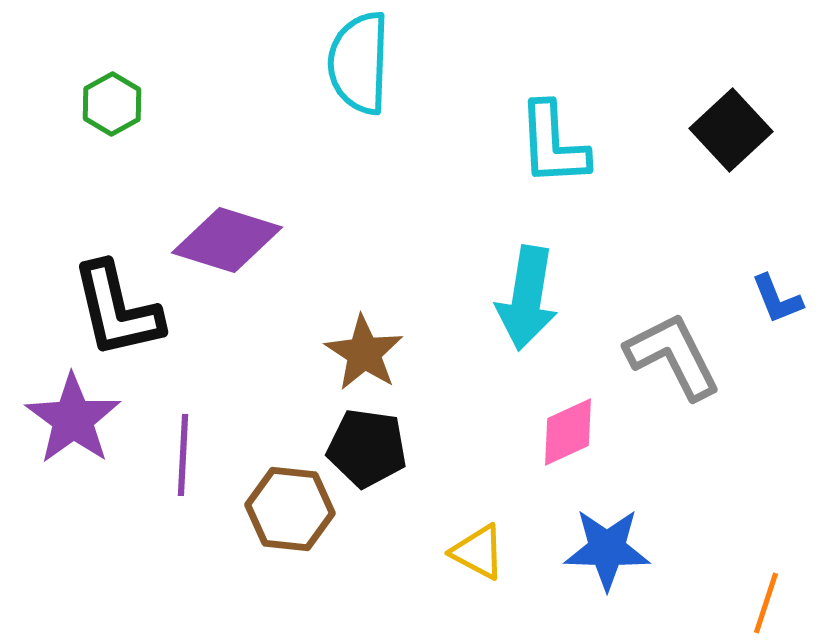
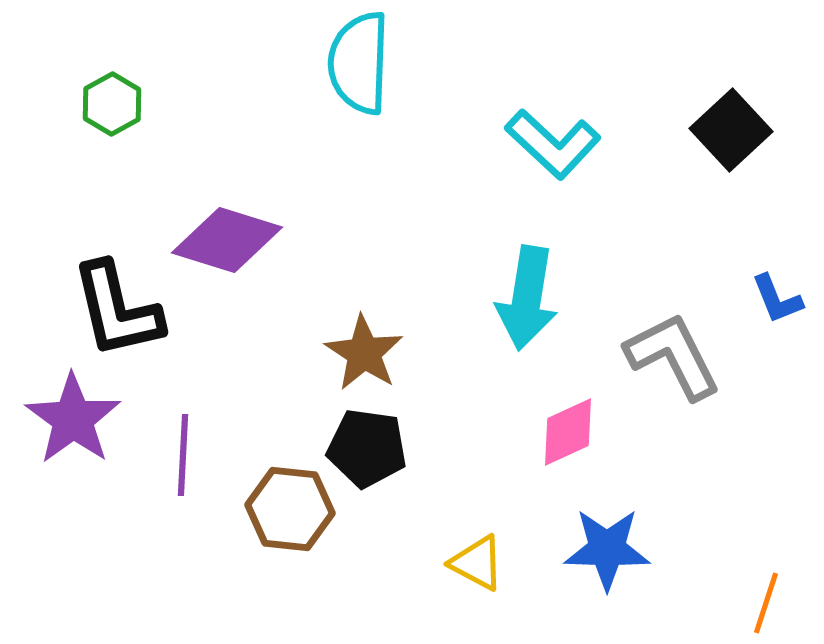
cyan L-shape: rotated 44 degrees counterclockwise
yellow triangle: moved 1 px left, 11 px down
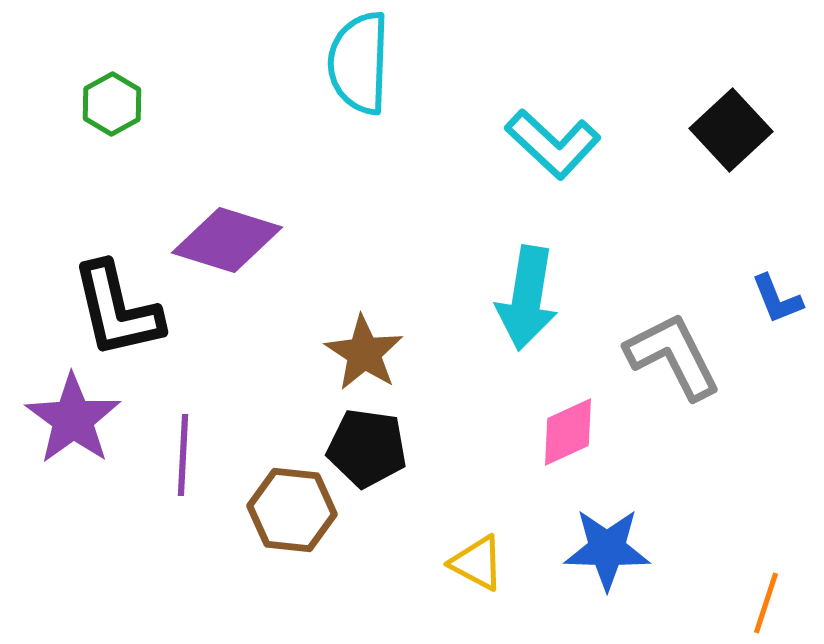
brown hexagon: moved 2 px right, 1 px down
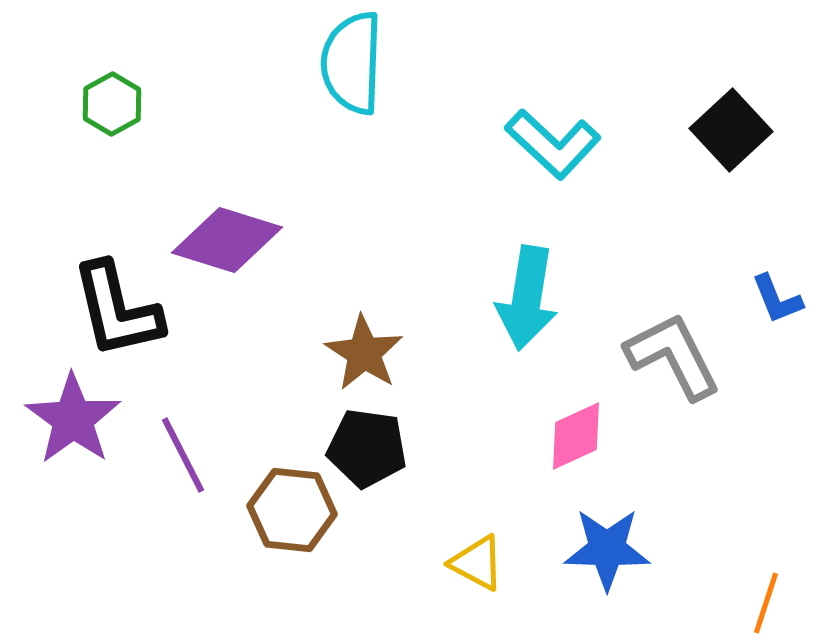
cyan semicircle: moved 7 px left
pink diamond: moved 8 px right, 4 px down
purple line: rotated 30 degrees counterclockwise
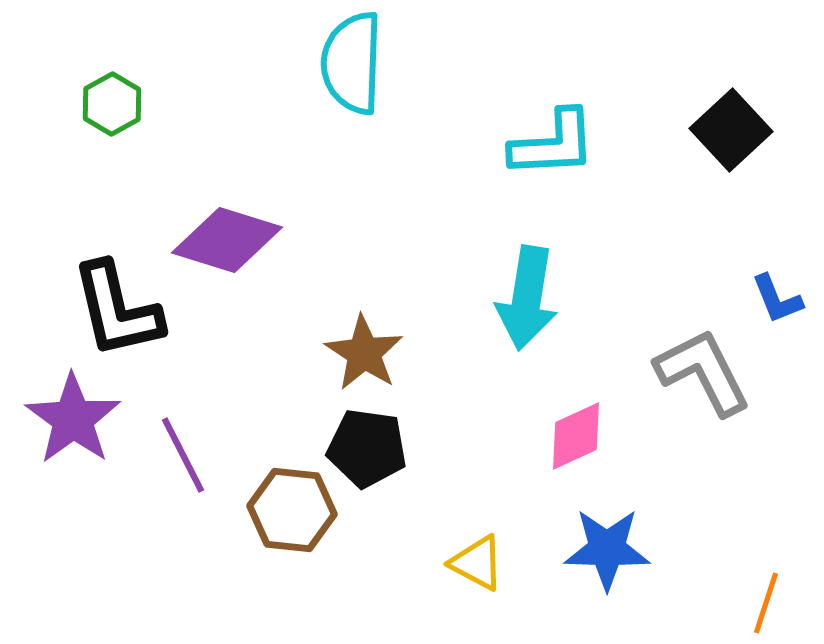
cyan L-shape: rotated 46 degrees counterclockwise
gray L-shape: moved 30 px right, 16 px down
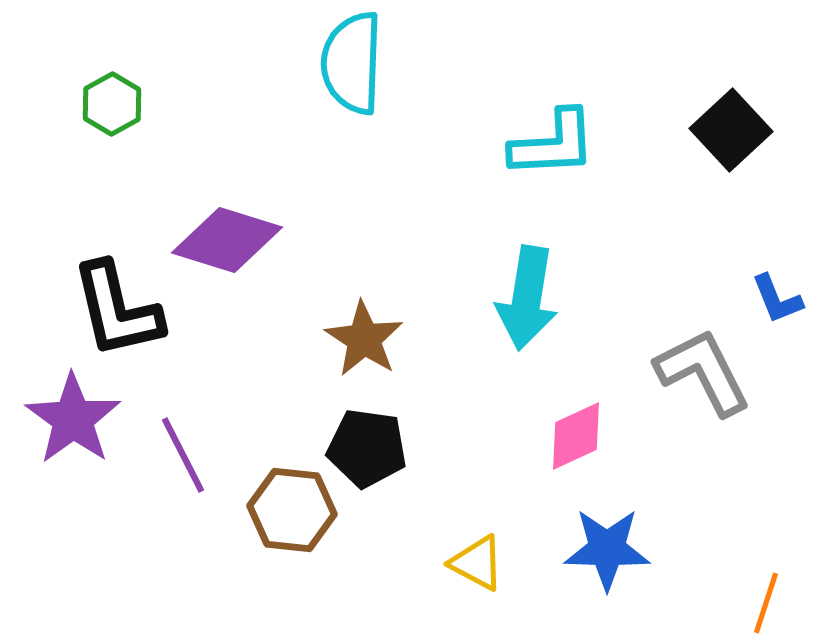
brown star: moved 14 px up
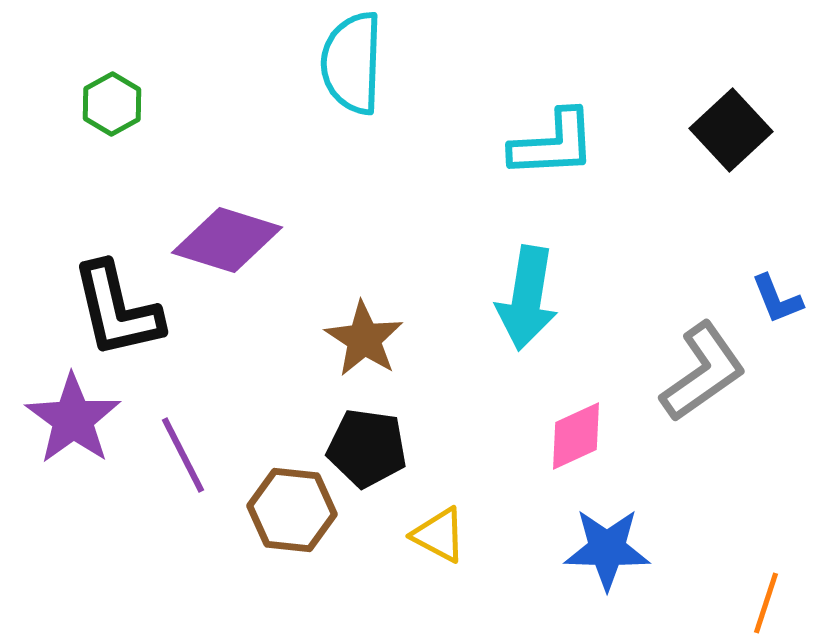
gray L-shape: rotated 82 degrees clockwise
yellow triangle: moved 38 px left, 28 px up
